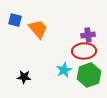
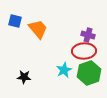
blue square: moved 1 px down
purple cross: rotated 24 degrees clockwise
green hexagon: moved 2 px up
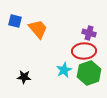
purple cross: moved 1 px right, 2 px up
